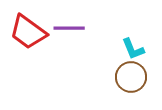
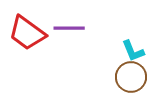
red trapezoid: moved 1 px left, 1 px down
cyan L-shape: moved 2 px down
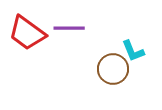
brown circle: moved 18 px left, 8 px up
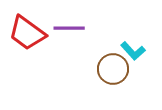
cyan L-shape: rotated 20 degrees counterclockwise
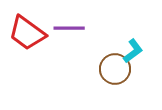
cyan L-shape: rotated 85 degrees counterclockwise
brown circle: moved 2 px right
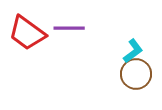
brown circle: moved 21 px right, 5 px down
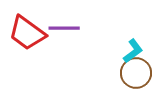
purple line: moved 5 px left
brown circle: moved 1 px up
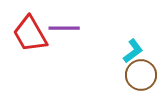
red trapezoid: moved 3 px right, 1 px down; rotated 24 degrees clockwise
brown circle: moved 5 px right, 2 px down
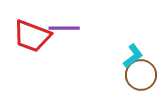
red trapezoid: moved 2 px right, 2 px down; rotated 39 degrees counterclockwise
cyan L-shape: moved 5 px down
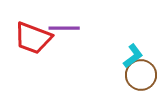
red trapezoid: moved 1 px right, 2 px down
